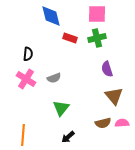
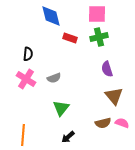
green cross: moved 2 px right, 1 px up
pink semicircle: rotated 24 degrees clockwise
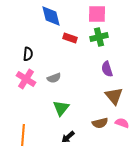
brown semicircle: moved 3 px left
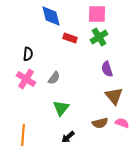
green cross: rotated 18 degrees counterclockwise
gray semicircle: rotated 32 degrees counterclockwise
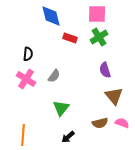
purple semicircle: moved 2 px left, 1 px down
gray semicircle: moved 2 px up
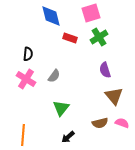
pink square: moved 6 px left, 1 px up; rotated 18 degrees counterclockwise
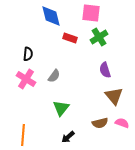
pink square: rotated 24 degrees clockwise
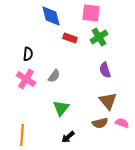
brown triangle: moved 6 px left, 5 px down
orange line: moved 1 px left
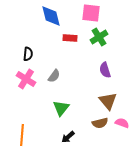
red rectangle: rotated 16 degrees counterclockwise
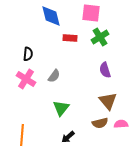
green cross: moved 1 px right
pink semicircle: moved 1 px left, 1 px down; rotated 24 degrees counterclockwise
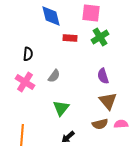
purple semicircle: moved 2 px left, 6 px down
pink cross: moved 1 px left, 3 px down
brown semicircle: moved 1 px down
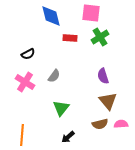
black semicircle: rotated 56 degrees clockwise
